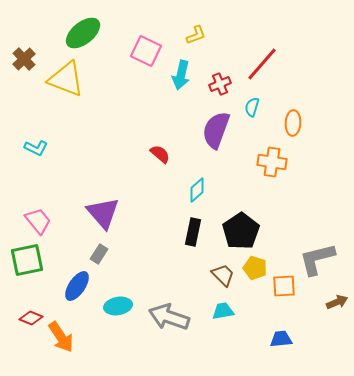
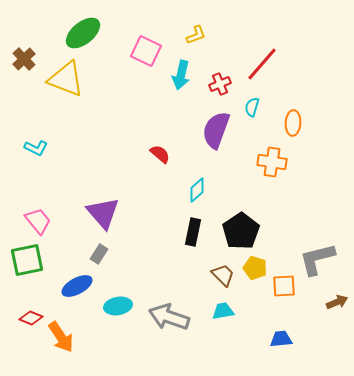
blue ellipse: rotated 28 degrees clockwise
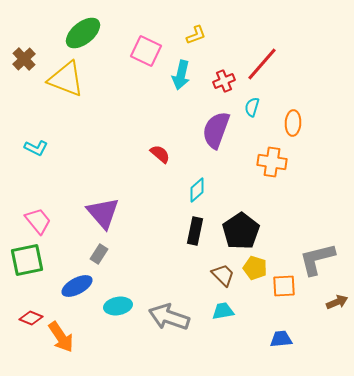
red cross: moved 4 px right, 3 px up
black rectangle: moved 2 px right, 1 px up
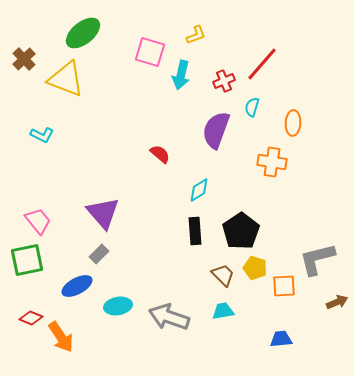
pink square: moved 4 px right, 1 px down; rotated 8 degrees counterclockwise
cyan L-shape: moved 6 px right, 13 px up
cyan diamond: moved 2 px right; rotated 10 degrees clockwise
black rectangle: rotated 16 degrees counterclockwise
gray rectangle: rotated 12 degrees clockwise
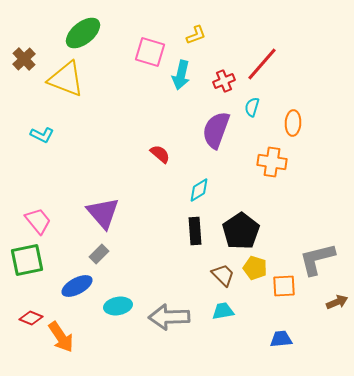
gray arrow: rotated 21 degrees counterclockwise
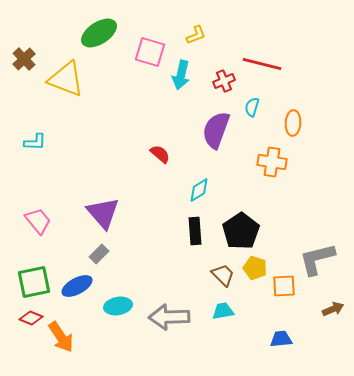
green ellipse: moved 16 px right; rotated 6 degrees clockwise
red line: rotated 63 degrees clockwise
cyan L-shape: moved 7 px left, 7 px down; rotated 25 degrees counterclockwise
green square: moved 7 px right, 22 px down
brown arrow: moved 4 px left, 7 px down
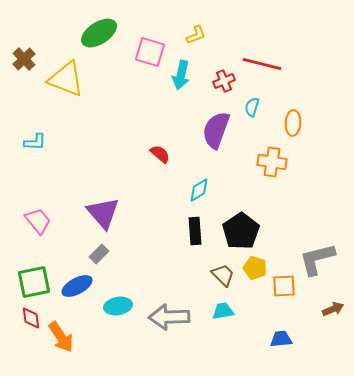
red diamond: rotated 60 degrees clockwise
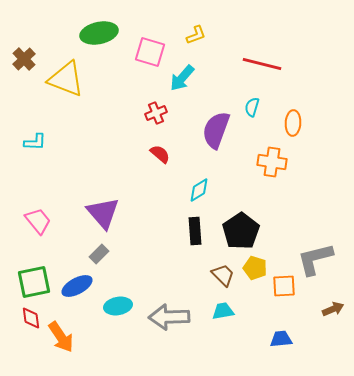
green ellipse: rotated 21 degrees clockwise
cyan arrow: moved 1 px right, 3 px down; rotated 28 degrees clockwise
red cross: moved 68 px left, 32 px down
gray L-shape: moved 2 px left
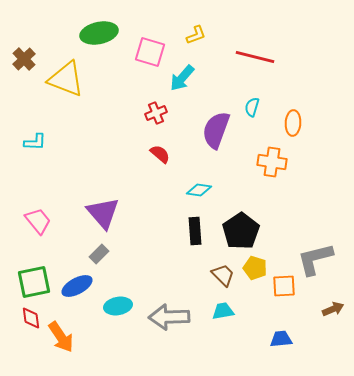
red line: moved 7 px left, 7 px up
cyan diamond: rotated 40 degrees clockwise
